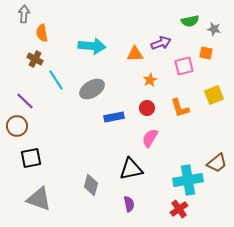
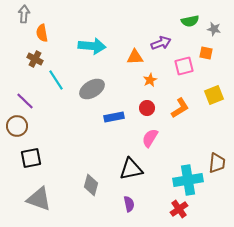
orange triangle: moved 3 px down
orange L-shape: rotated 105 degrees counterclockwise
brown trapezoid: rotated 45 degrees counterclockwise
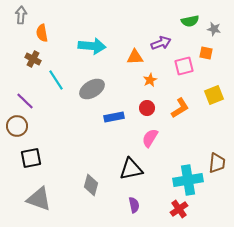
gray arrow: moved 3 px left, 1 px down
brown cross: moved 2 px left
purple semicircle: moved 5 px right, 1 px down
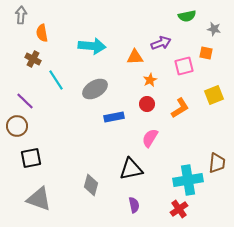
green semicircle: moved 3 px left, 5 px up
gray ellipse: moved 3 px right
red circle: moved 4 px up
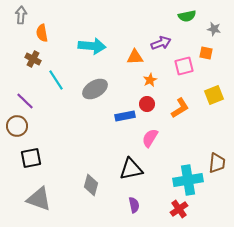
blue rectangle: moved 11 px right, 1 px up
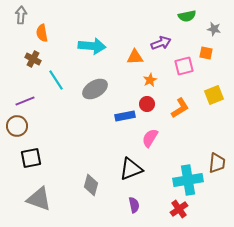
purple line: rotated 66 degrees counterclockwise
black triangle: rotated 10 degrees counterclockwise
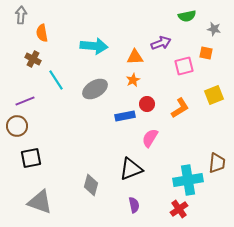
cyan arrow: moved 2 px right
orange star: moved 17 px left
gray triangle: moved 1 px right, 3 px down
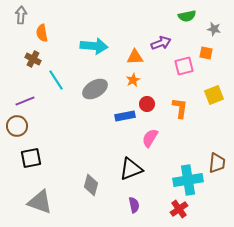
orange L-shape: rotated 50 degrees counterclockwise
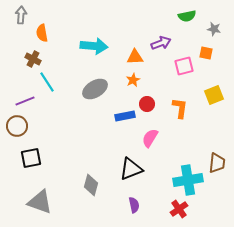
cyan line: moved 9 px left, 2 px down
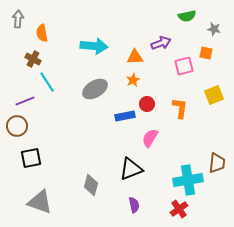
gray arrow: moved 3 px left, 4 px down
